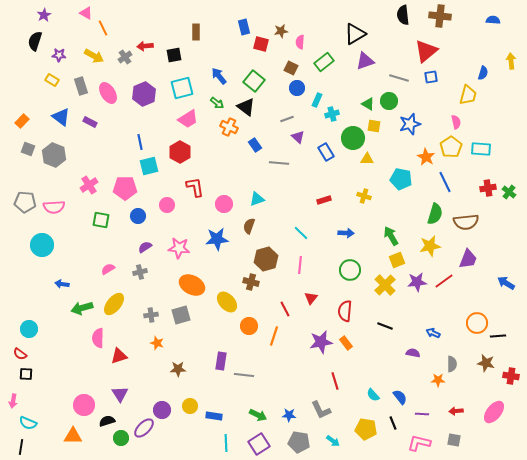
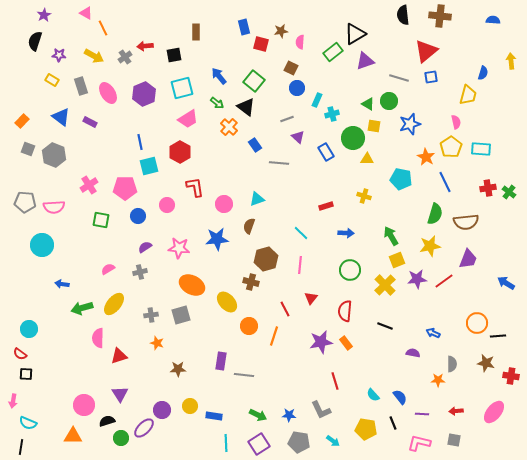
green rectangle at (324, 62): moved 9 px right, 10 px up
orange cross at (229, 127): rotated 18 degrees clockwise
red rectangle at (324, 200): moved 2 px right, 6 px down
purple star at (417, 282): moved 3 px up
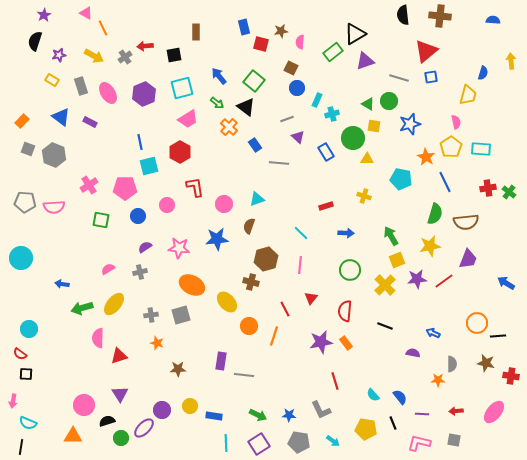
purple star at (59, 55): rotated 16 degrees counterclockwise
cyan circle at (42, 245): moved 21 px left, 13 px down
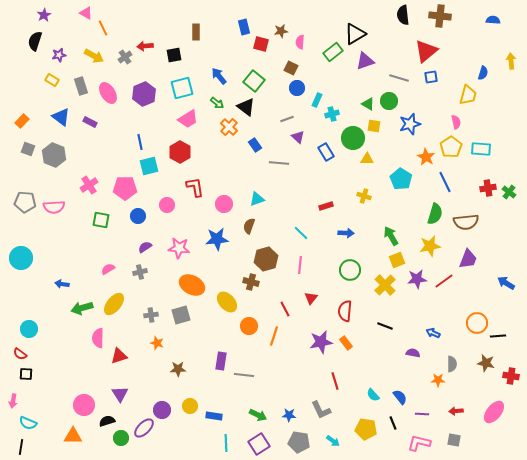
cyan pentagon at (401, 179): rotated 20 degrees clockwise
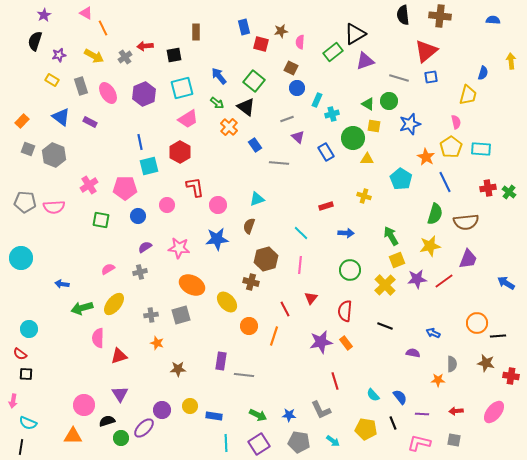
pink circle at (224, 204): moved 6 px left, 1 px down
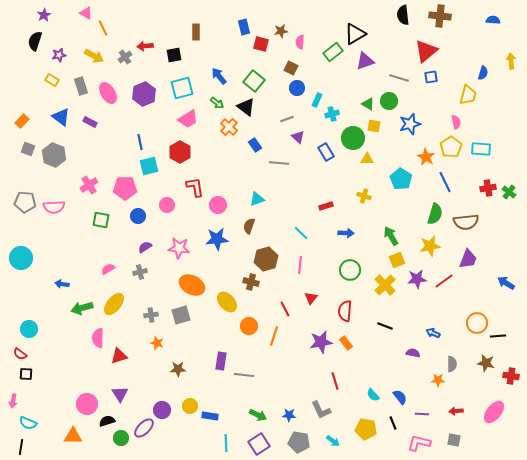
pink circle at (84, 405): moved 3 px right, 1 px up
blue rectangle at (214, 416): moved 4 px left
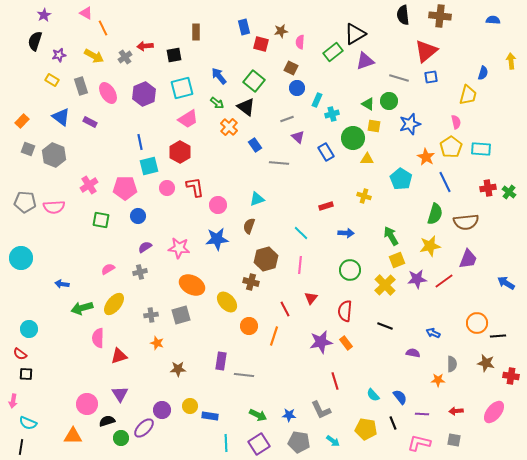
pink circle at (167, 205): moved 17 px up
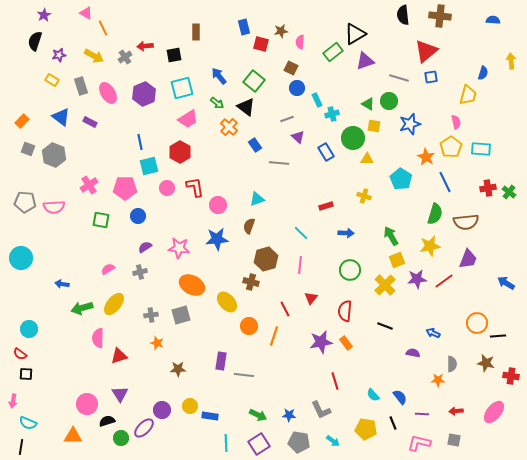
cyan rectangle at (317, 100): rotated 48 degrees counterclockwise
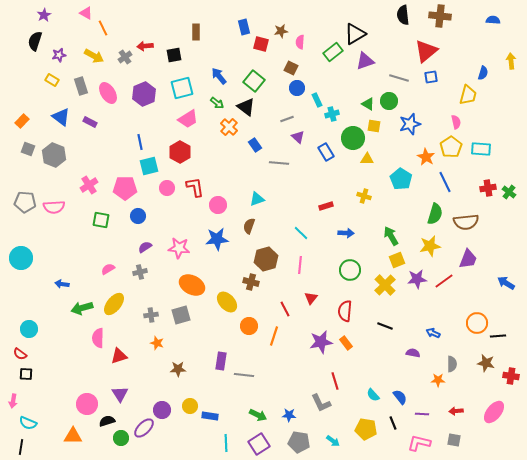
gray L-shape at (321, 410): moved 7 px up
